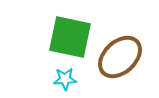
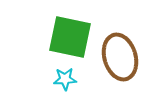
brown ellipse: rotated 63 degrees counterclockwise
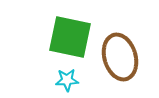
cyan star: moved 2 px right, 1 px down
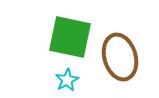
cyan star: rotated 25 degrees counterclockwise
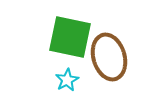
brown ellipse: moved 11 px left
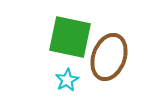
brown ellipse: rotated 36 degrees clockwise
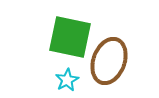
brown ellipse: moved 4 px down
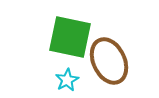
brown ellipse: rotated 45 degrees counterclockwise
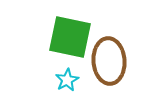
brown ellipse: rotated 21 degrees clockwise
